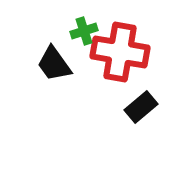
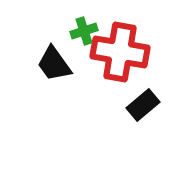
black rectangle: moved 2 px right, 2 px up
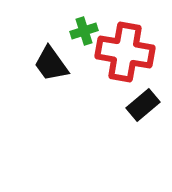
red cross: moved 5 px right
black trapezoid: moved 3 px left
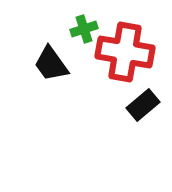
green cross: moved 2 px up
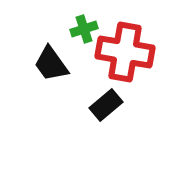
black rectangle: moved 37 px left
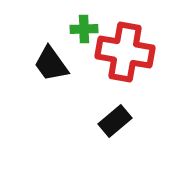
green cross: rotated 16 degrees clockwise
black rectangle: moved 9 px right, 16 px down
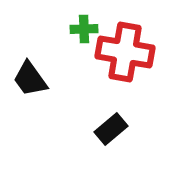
black trapezoid: moved 21 px left, 15 px down
black rectangle: moved 4 px left, 8 px down
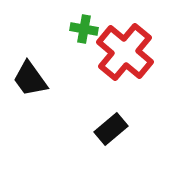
green cross: rotated 12 degrees clockwise
red cross: rotated 30 degrees clockwise
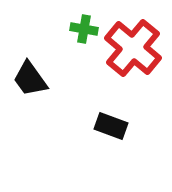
red cross: moved 8 px right, 4 px up
black rectangle: moved 3 px up; rotated 60 degrees clockwise
